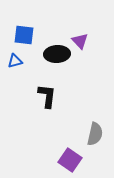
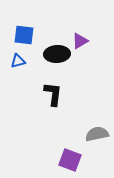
purple triangle: rotated 42 degrees clockwise
blue triangle: moved 3 px right
black L-shape: moved 6 px right, 2 px up
gray semicircle: moved 2 px right; rotated 115 degrees counterclockwise
purple square: rotated 15 degrees counterclockwise
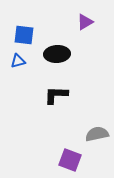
purple triangle: moved 5 px right, 19 px up
black L-shape: moved 3 px right, 1 px down; rotated 95 degrees counterclockwise
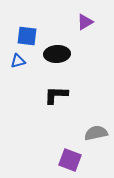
blue square: moved 3 px right, 1 px down
gray semicircle: moved 1 px left, 1 px up
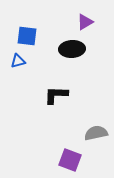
black ellipse: moved 15 px right, 5 px up
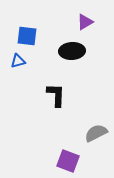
black ellipse: moved 2 px down
black L-shape: rotated 90 degrees clockwise
gray semicircle: rotated 15 degrees counterclockwise
purple square: moved 2 px left, 1 px down
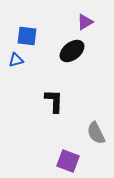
black ellipse: rotated 35 degrees counterclockwise
blue triangle: moved 2 px left, 1 px up
black L-shape: moved 2 px left, 6 px down
gray semicircle: rotated 90 degrees counterclockwise
